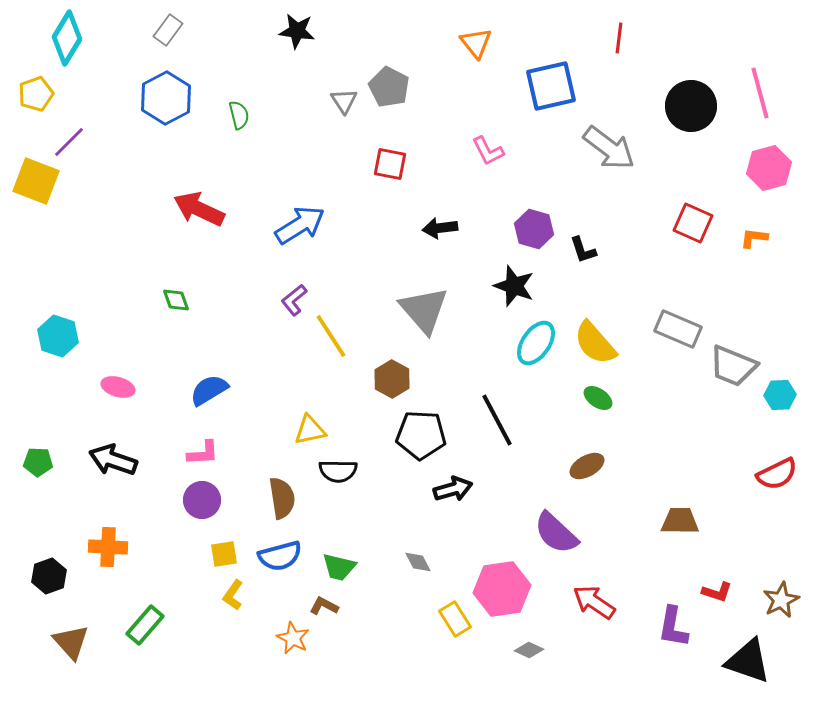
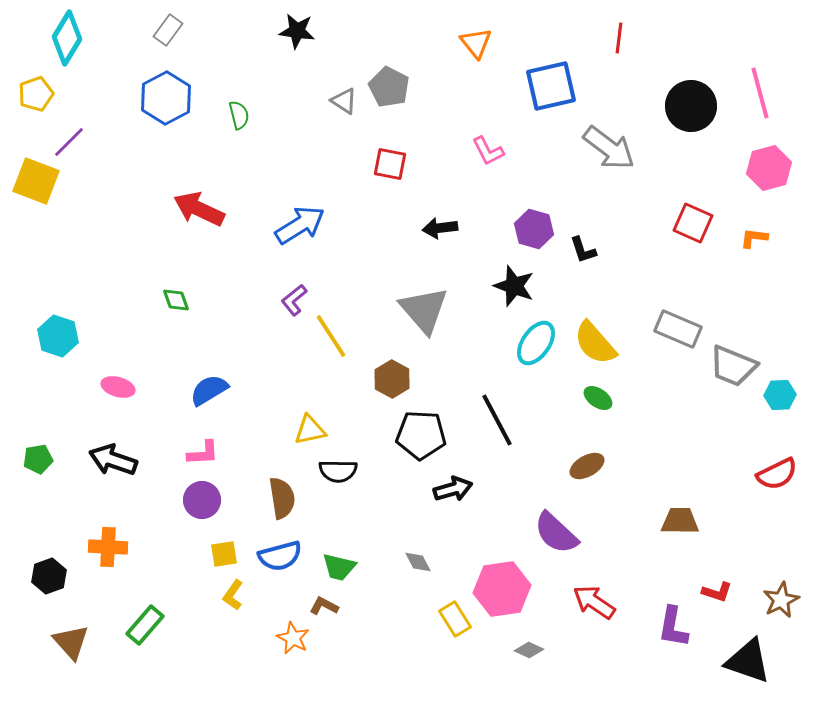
gray triangle at (344, 101): rotated 24 degrees counterclockwise
green pentagon at (38, 462): moved 3 px up; rotated 12 degrees counterclockwise
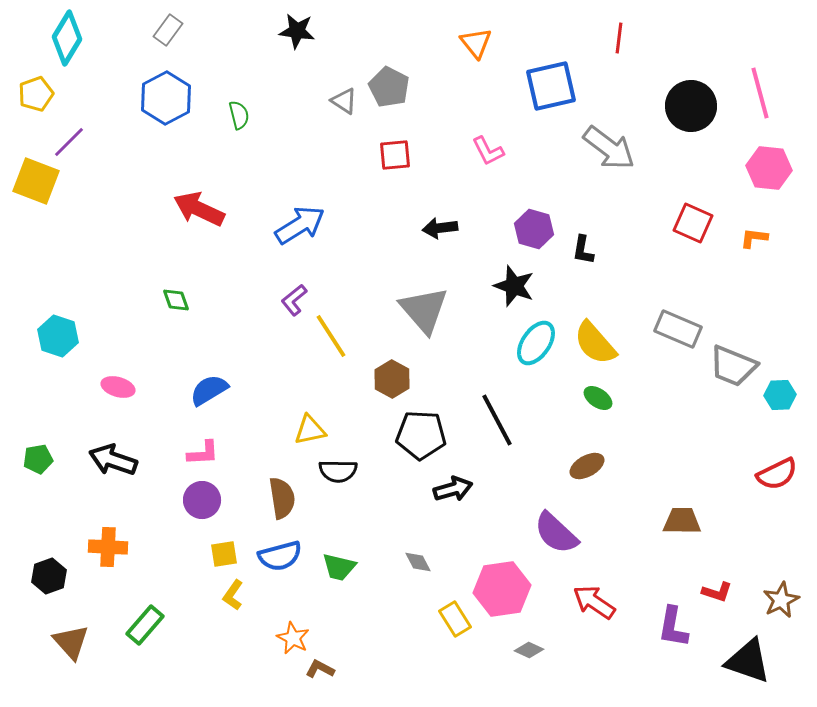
red square at (390, 164): moved 5 px right, 9 px up; rotated 16 degrees counterclockwise
pink hexagon at (769, 168): rotated 21 degrees clockwise
black L-shape at (583, 250): rotated 28 degrees clockwise
brown trapezoid at (680, 521): moved 2 px right
brown L-shape at (324, 606): moved 4 px left, 63 px down
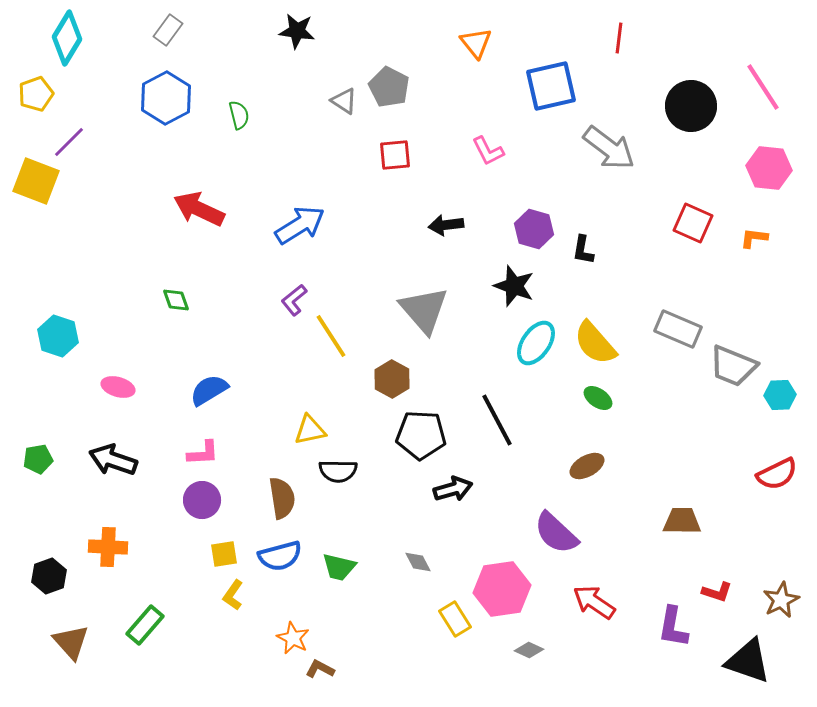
pink line at (760, 93): moved 3 px right, 6 px up; rotated 18 degrees counterclockwise
black arrow at (440, 228): moved 6 px right, 3 px up
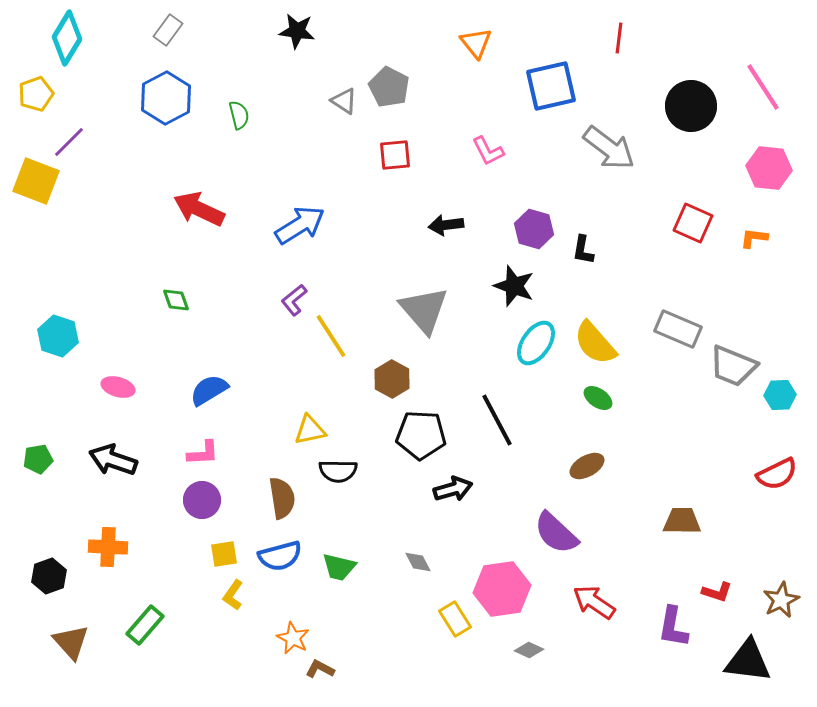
black triangle at (748, 661): rotated 12 degrees counterclockwise
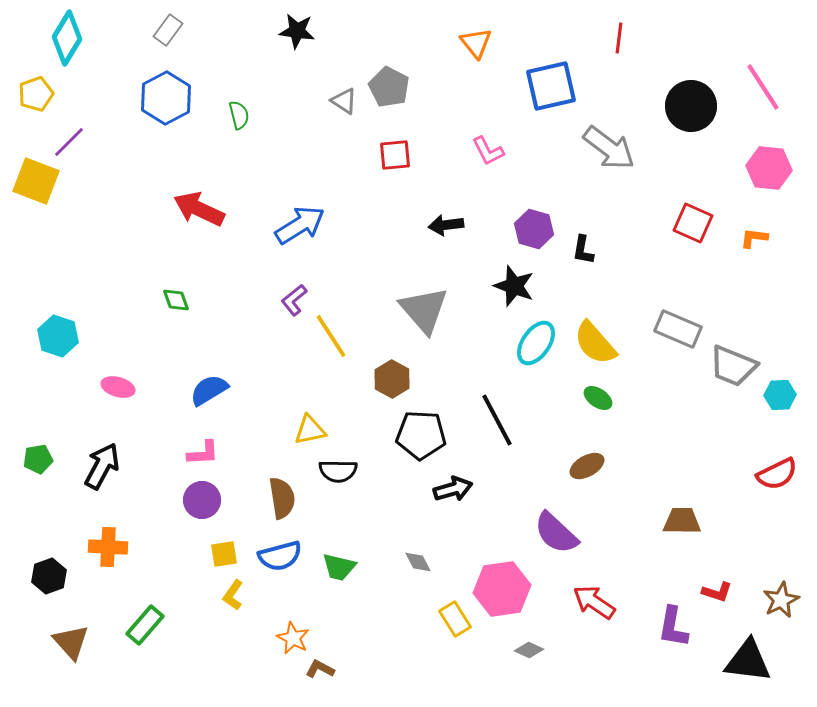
black arrow at (113, 460): moved 11 px left, 6 px down; rotated 99 degrees clockwise
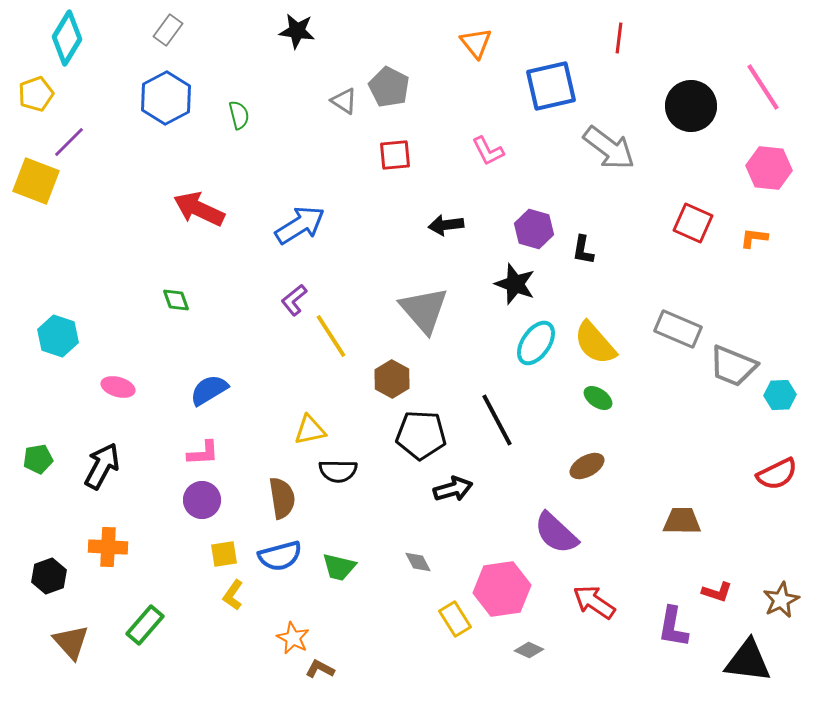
black star at (514, 286): moved 1 px right, 2 px up
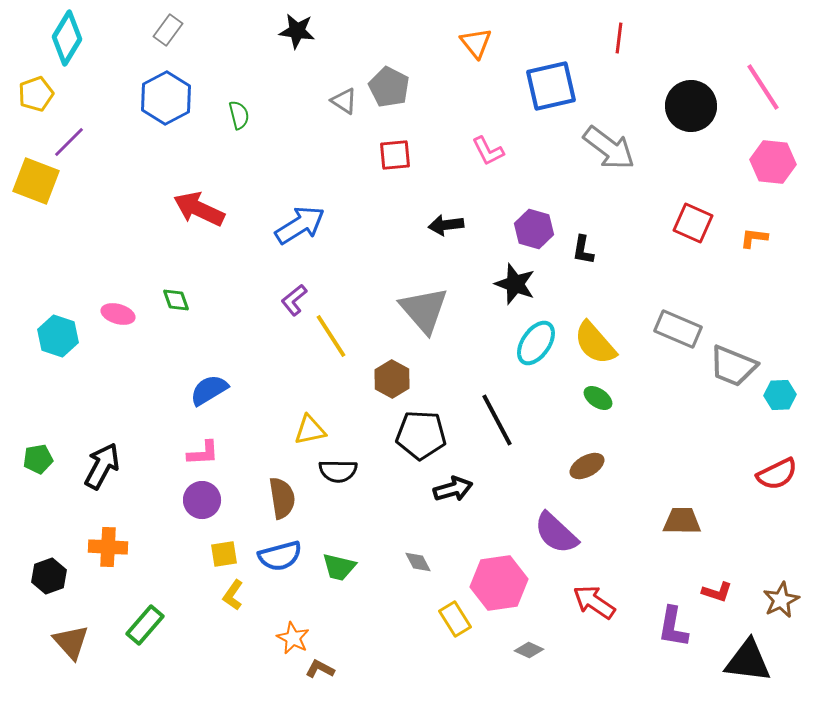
pink hexagon at (769, 168): moved 4 px right, 6 px up
pink ellipse at (118, 387): moved 73 px up
pink hexagon at (502, 589): moved 3 px left, 6 px up
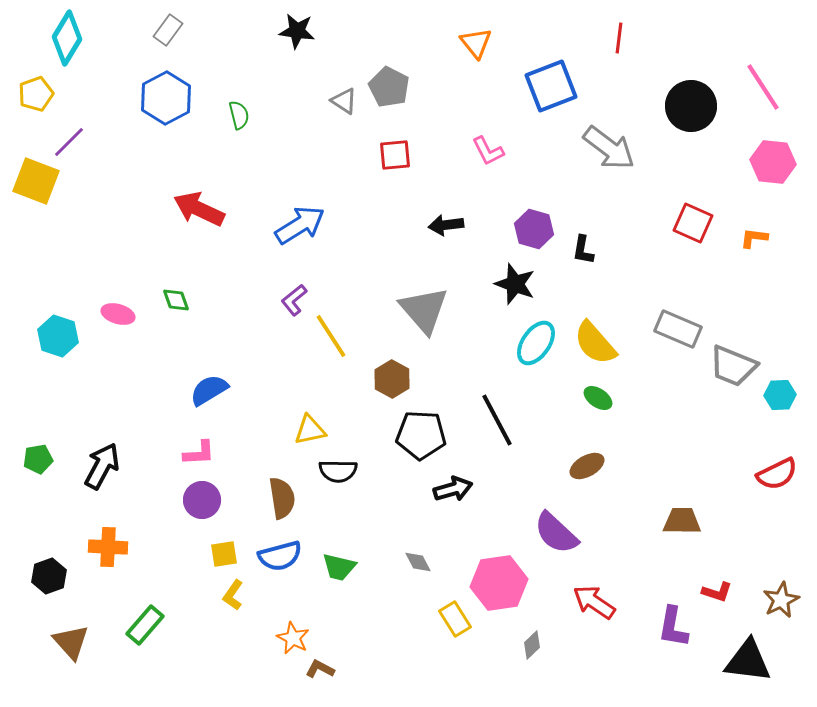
blue square at (551, 86): rotated 8 degrees counterclockwise
pink L-shape at (203, 453): moved 4 px left
gray diamond at (529, 650): moved 3 px right, 5 px up; rotated 68 degrees counterclockwise
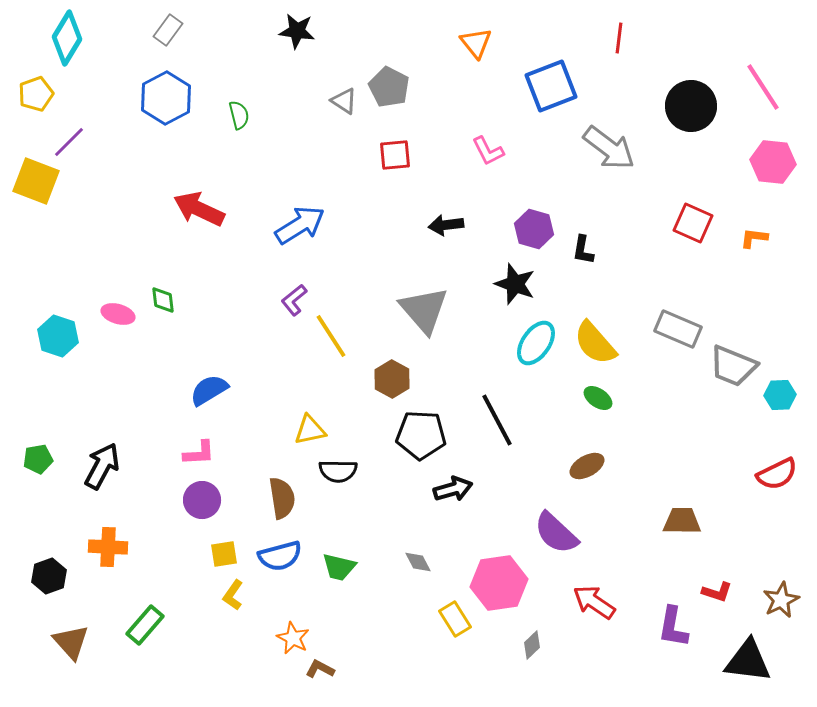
green diamond at (176, 300): moved 13 px left; rotated 12 degrees clockwise
